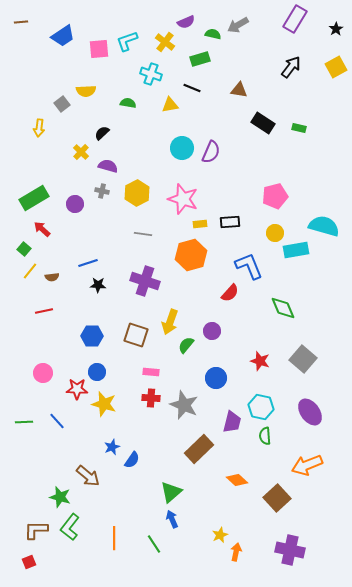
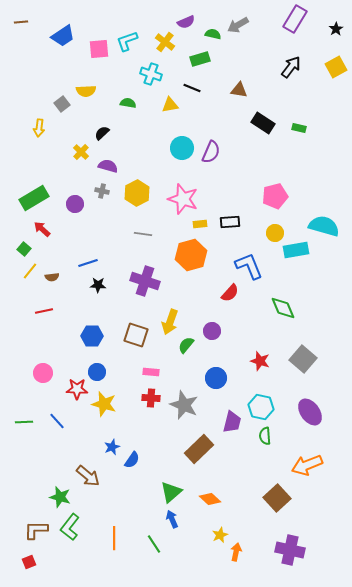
orange diamond at (237, 480): moved 27 px left, 19 px down
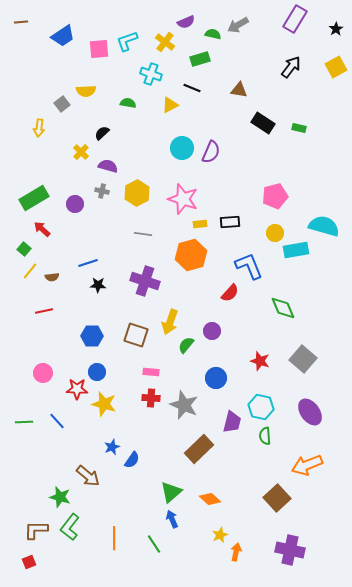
yellow triangle at (170, 105): rotated 18 degrees counterclockwise
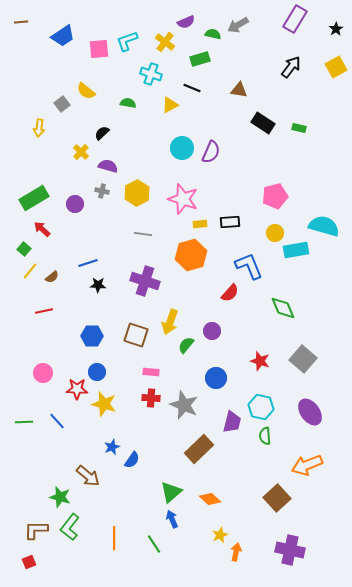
yellow semicircle at (86, 91): rotated 42 degrees clockwise
brown semicircle at (52, 277): rotated 32 degrees counterclockwise
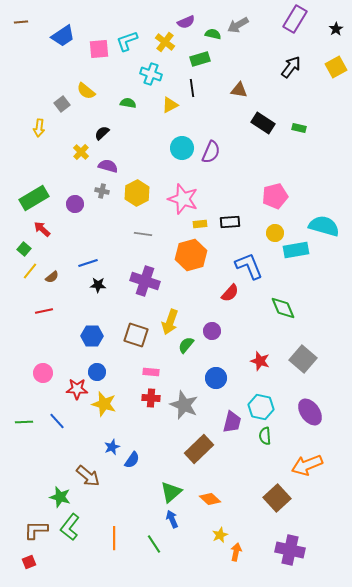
black line at (192, 88): rotated 60 degrees clockwise
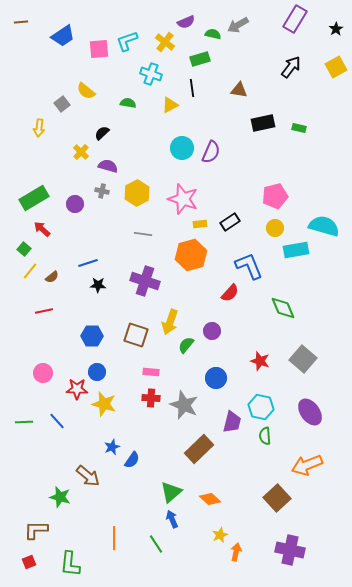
black rectangle at (263, 123): rotated 45 degrees counterclockwise
black rectangle at (230, 222): rotated 30 degrees counterclockwise
yellow circle at (275, 233): moved 5 px up
green L-shape at (70, 527): moved 37 px down; rotated 32 degrees counterclockwise
green line at (154, 544): moved 2 px right
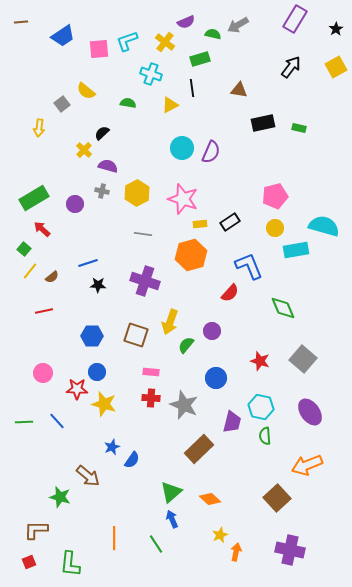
yellow cross at (81, 152): moved 3 px right, 2 px up
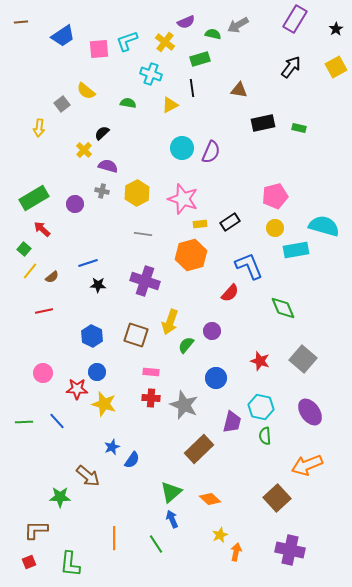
blue hexagon at (92, 336): rotated 25 degrees clockwise
green star at (60, 497): rotated 15 degrees counterclockwise
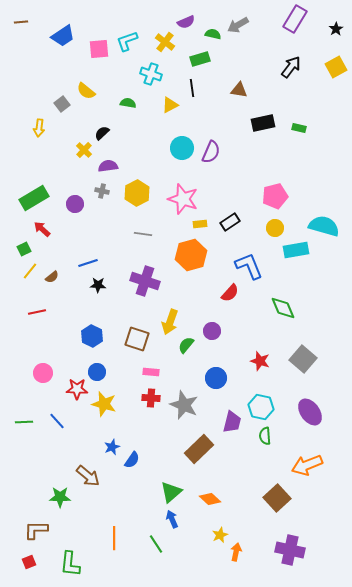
purple semicircle at (108, 166): rotated 24 degrees counterclockwise
green square at (24, 249): rotated 24 degrees clockwise
red line at (44, 311): moved 7 px left, 1 px down
brown square at (136, 335): moved 1 px right, 4 px down
